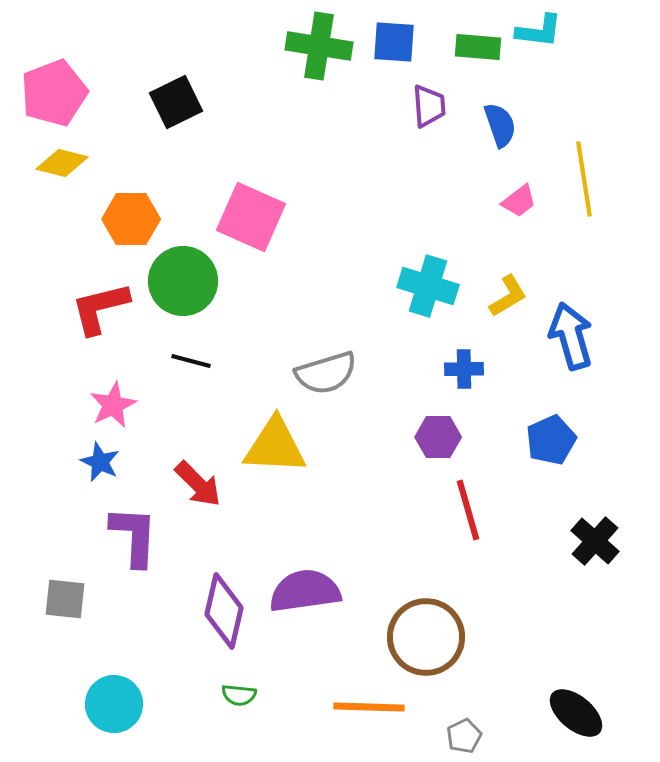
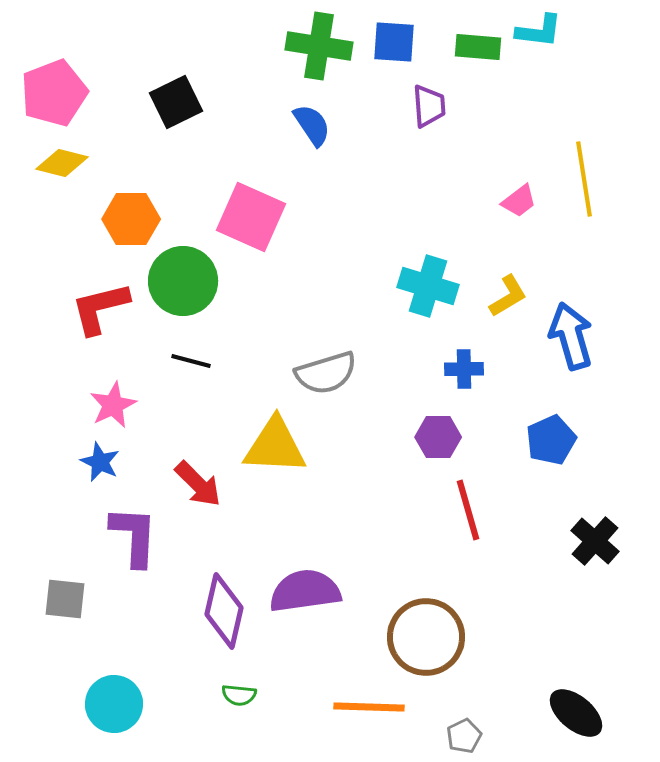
blue semicircle: moved 188 px left; rotated 15 degrees counterclockwise
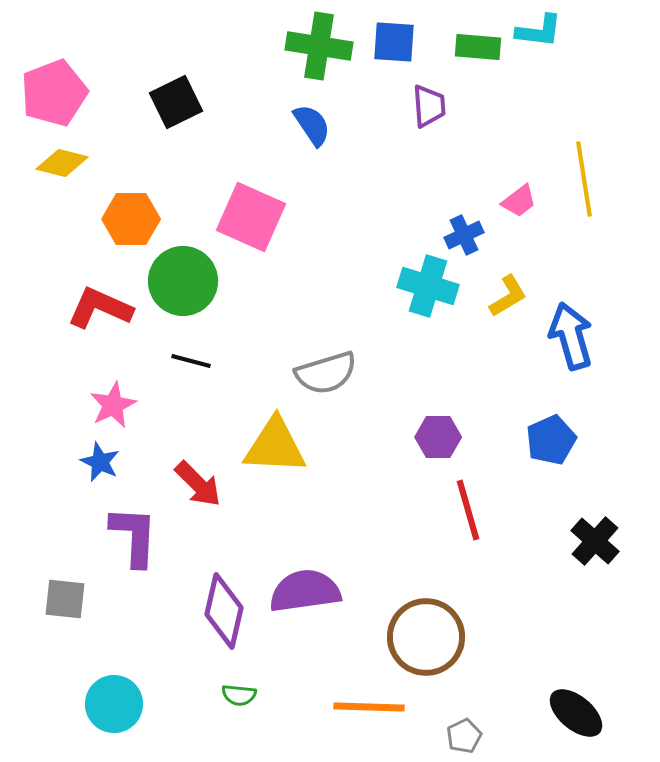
red L-shape: rotated 38 degrees clockwise
blue cross: moved 134 px up; rotated 24 degrees counterclockwise
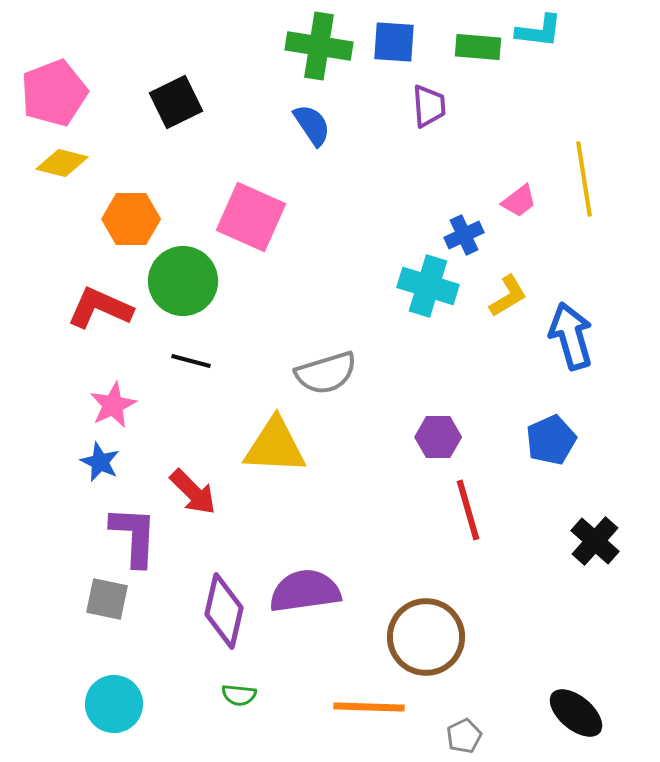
red arrow: moved 5 px left, 8 px down
gray square: moved 42 px right; rotated 6 degrees clockwise
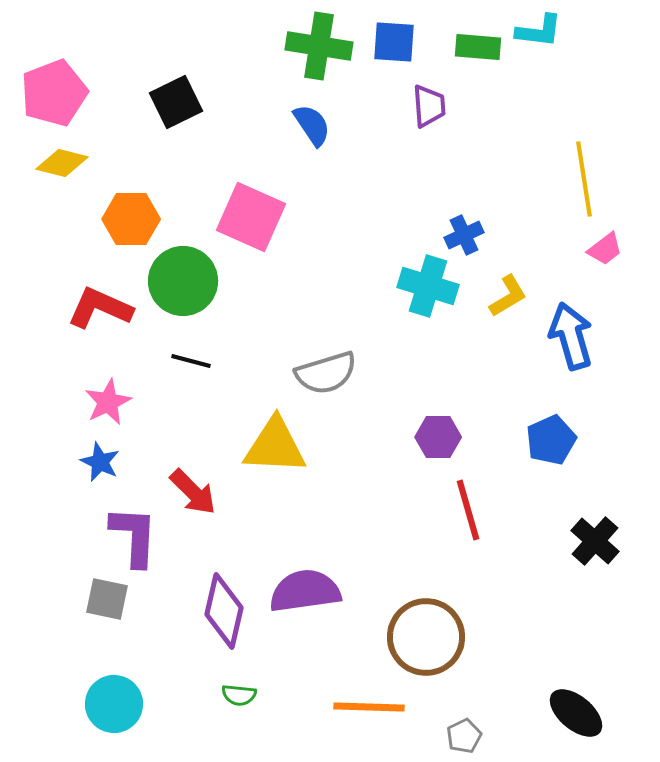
pink trapezoid: moved 86 px right, 48 px down
pink star: moved 5 px left, 3 px up
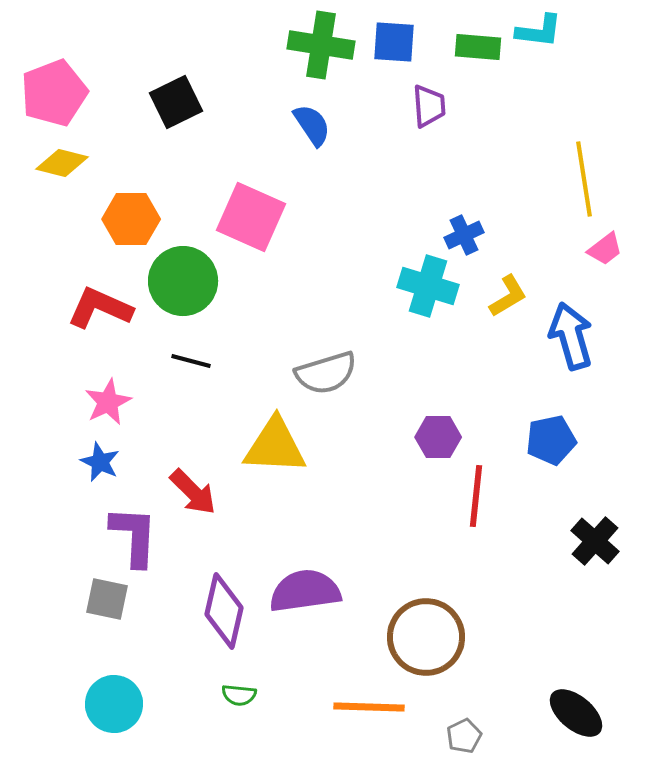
green cross: moved 2 px right, 1 px up
blue pentagon: rotated 12 degrees clockwise
red line: moved 8 px right, 14 px up; rotated 22 degrees clockwise
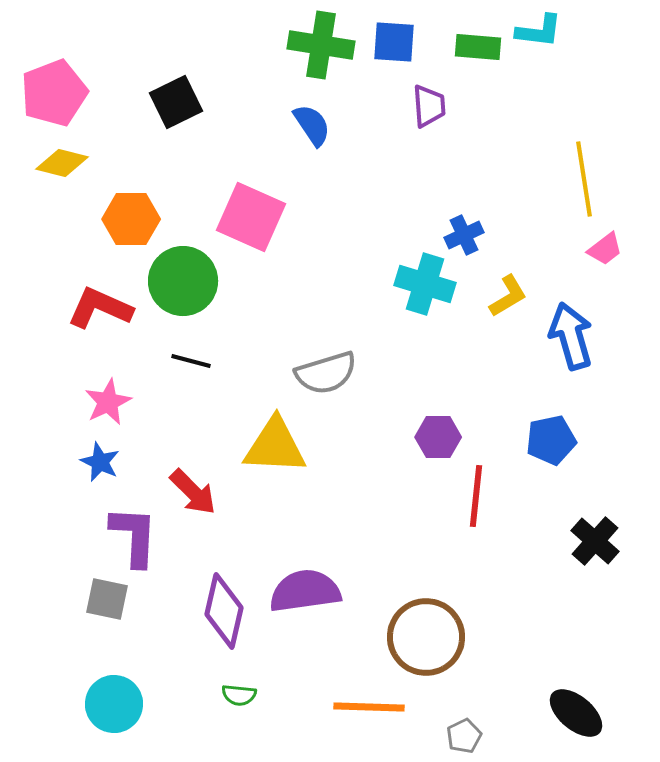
cyan cross: moved 3 px left, 2 px up
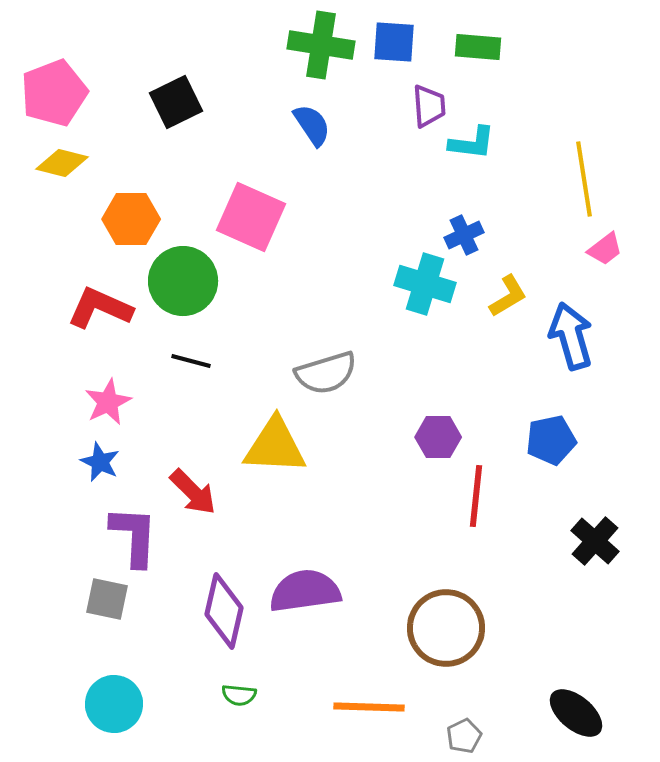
cyan L-shape: moved 67 px left, 112 px down
brown circle: moved 20 px right, 9 px up
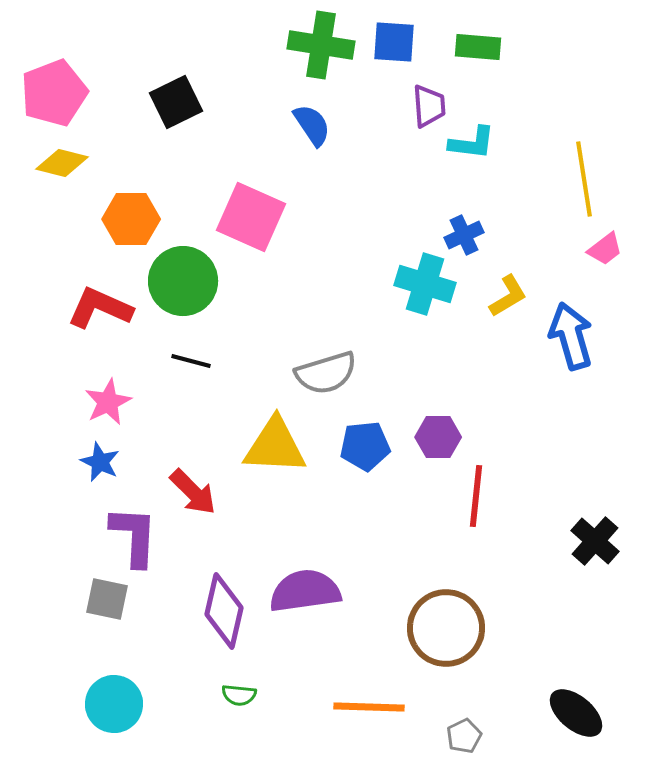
blue pentagon: moved 186 px left, 6 px down; rotated 6 degrees clockwise
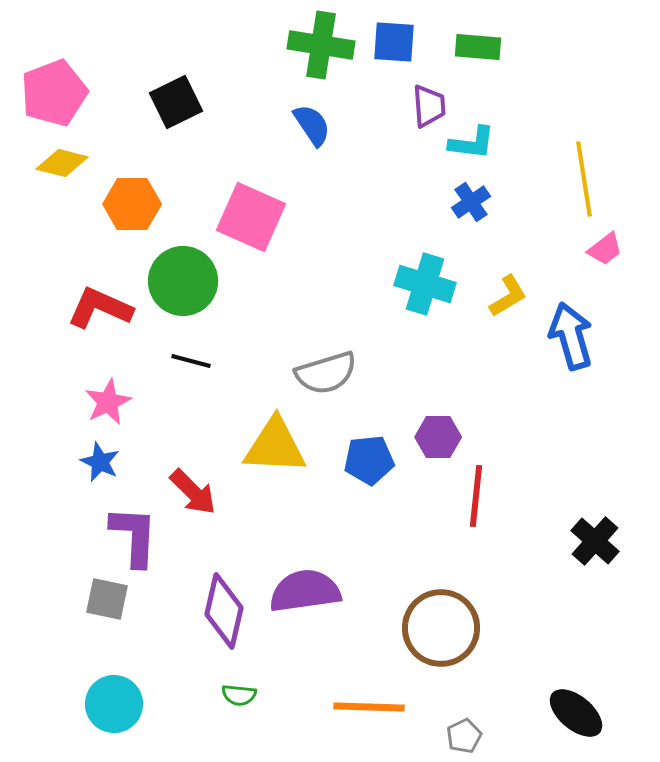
orange hexagon: moved 1 px right, 15 px up
blue cross: moved 7 px right, 33 px up; rotated 9 degrees counterclockwise
blue pentagon: moved 4 px right, 14 px down
brown circle: moved 5 px left
